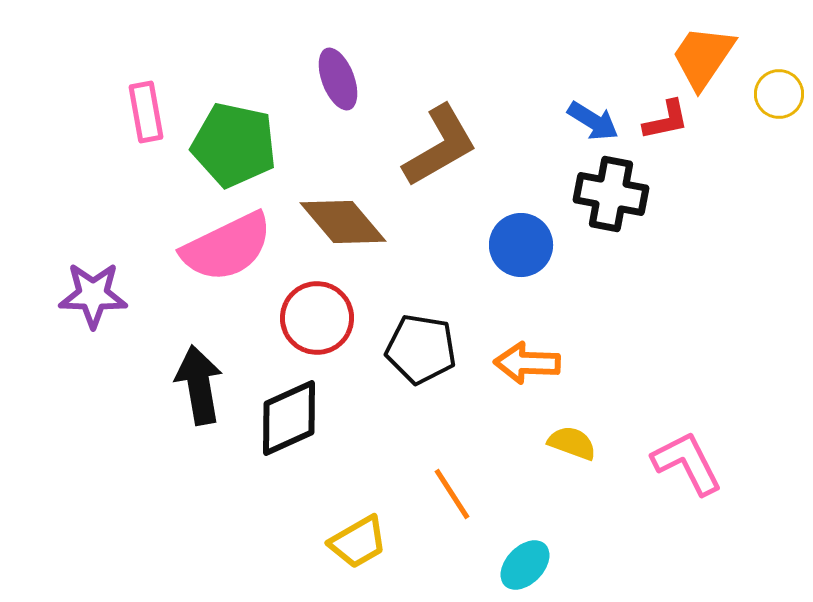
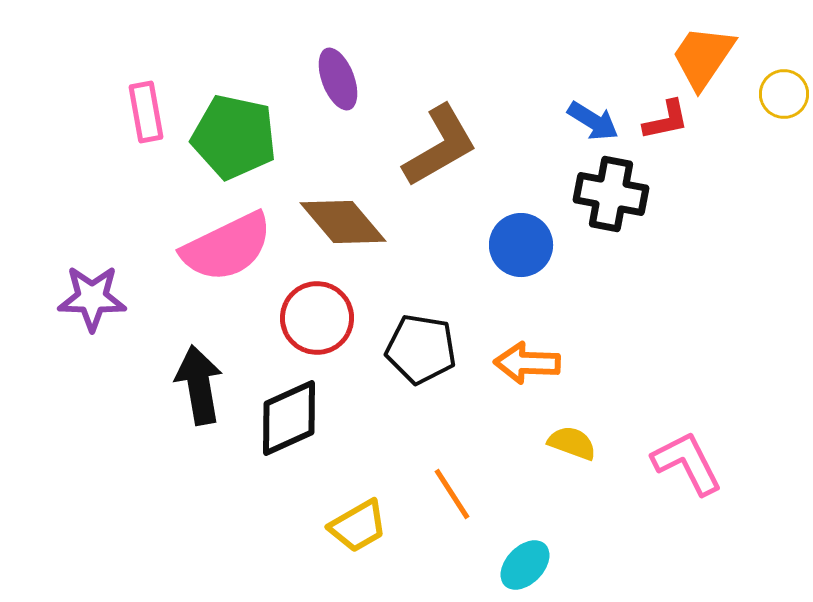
yellow circle: moved 5 px right
green pentagon: moved 8 px up
purple star: moved 1 px left, 3 px down
yellow trapezoid: moved 16 px up
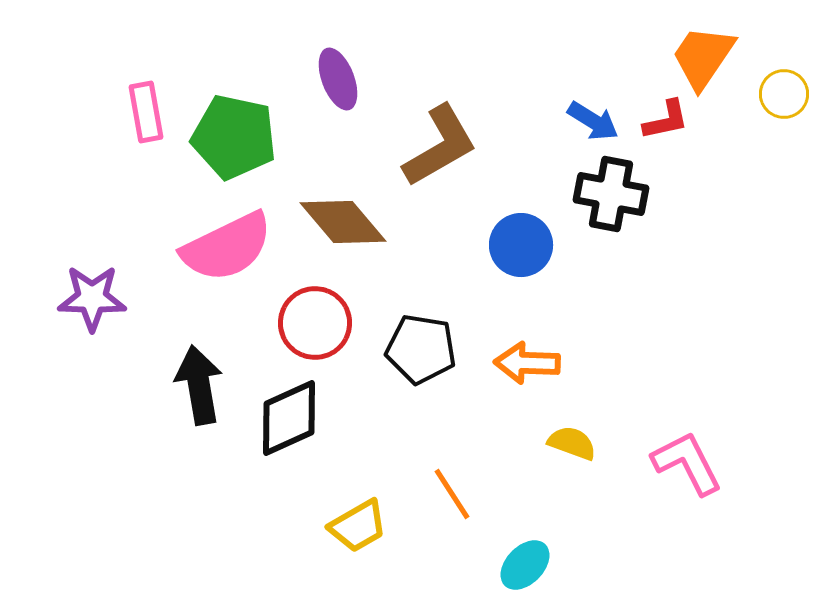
red circle: moved 2 px left, 5 px down
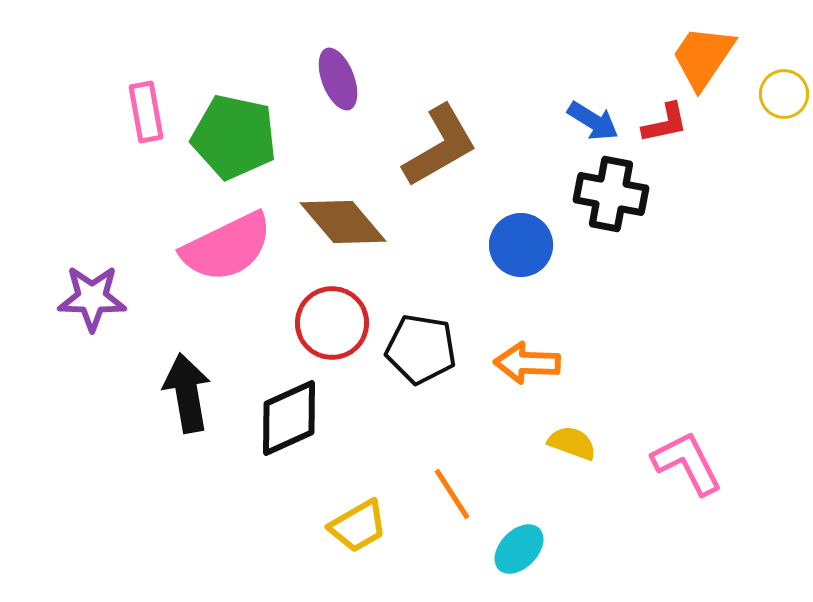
red L-shape: moved 1 px left, 3 px down
red circle: moved 17 px right
black arrow: moved 12 px left, 8 px down
cyan ellipse: moved 6 px left, 16 px up
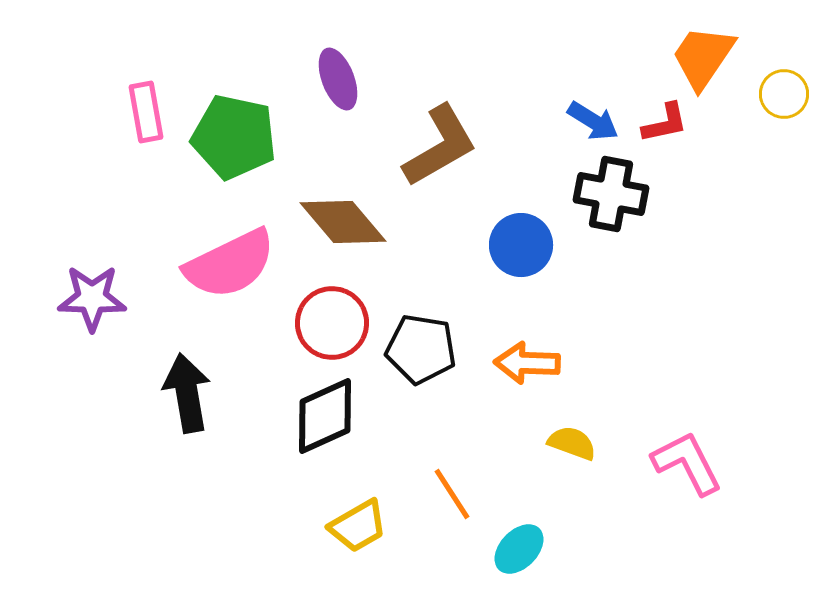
pink semicircle: moved 3 px right, 17 px down
black diamond: moved 36 px right, 2 px up
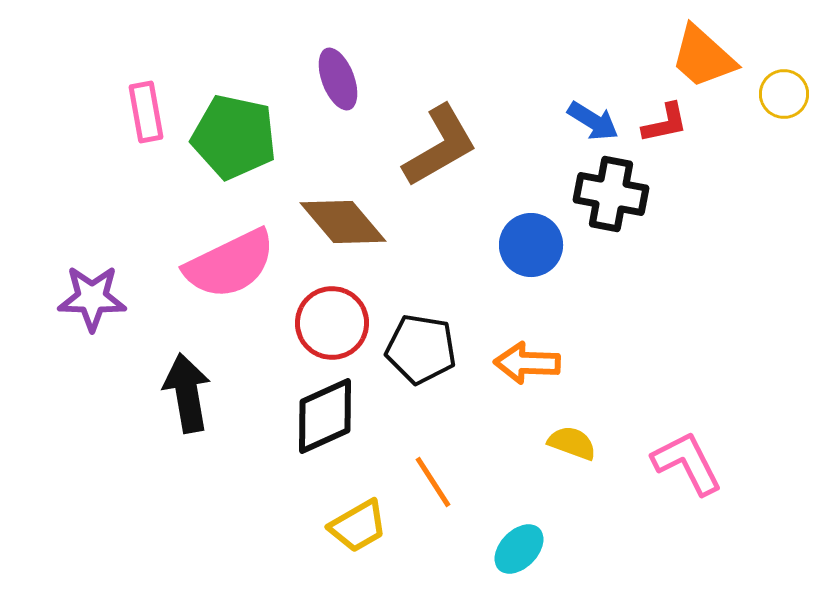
orange trapezoid: rotated 82 degrees counterclockwise
blue circle: moved 10 px right
orange line: moved 19 px left, 12 px up
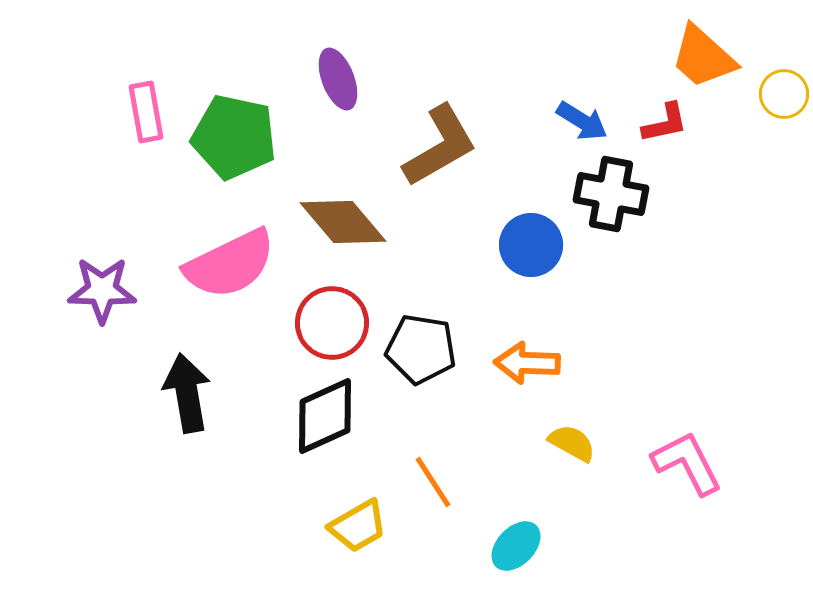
blue arrow: moved 11 px left
purple star: moved 10 px right, 8 px up
yellow semicircle: rotated 9 degrees clockwise
cyan ellipse: moved 3 px left, 3 px up
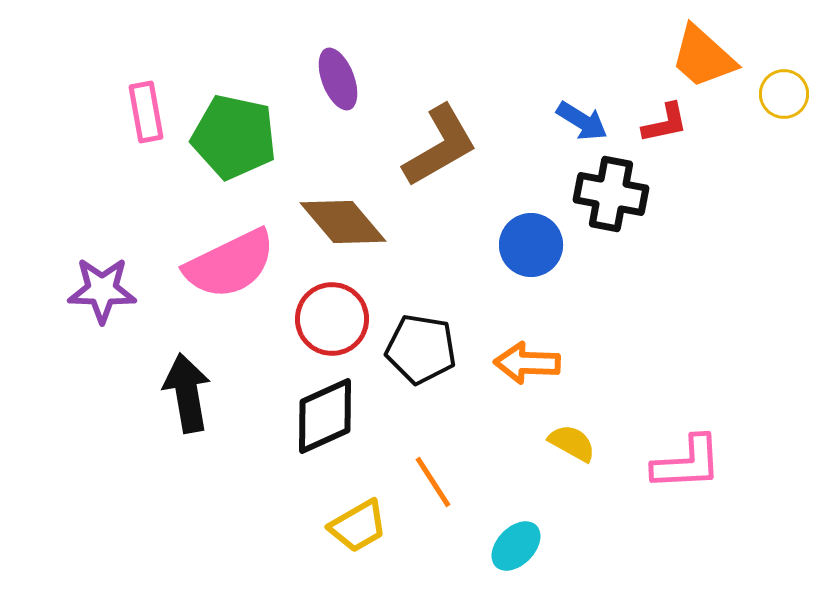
red circle: moved 4 px up
pink L-shape: rotated 114 degrees clockwise
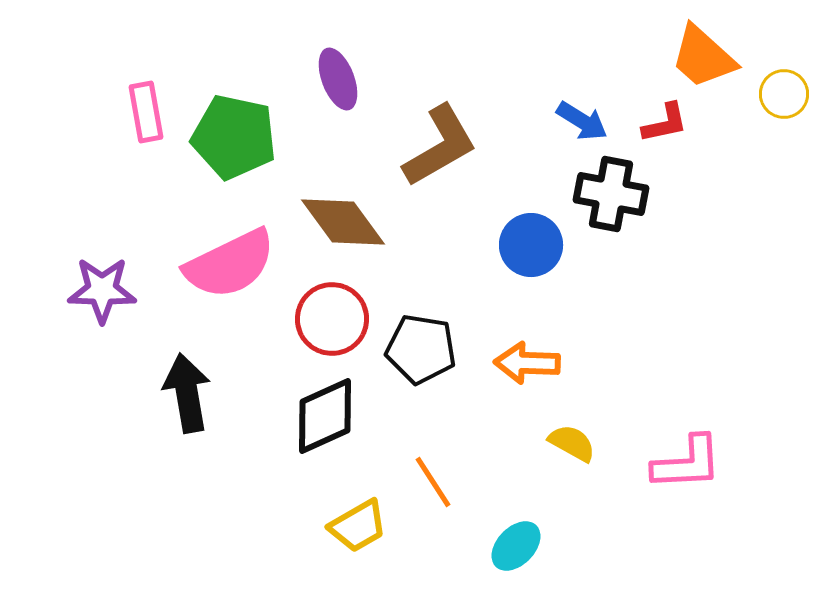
brown diamond: rotated 4 degrees clockwise
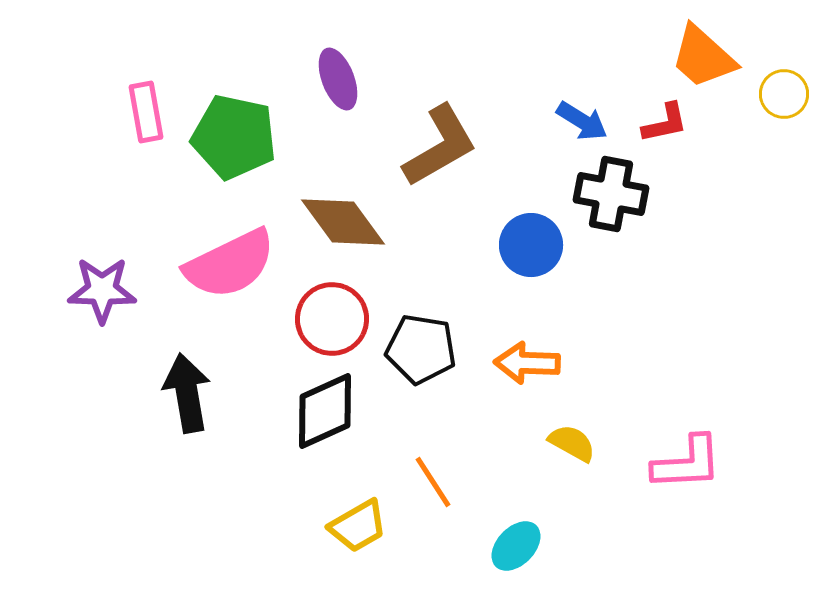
black diamond: moved 5 px up
